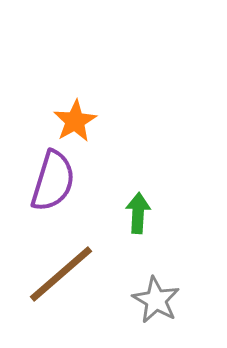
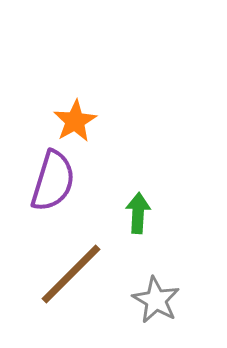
brown line: moved 10 px right; rotated 4 degrees counterclockwise
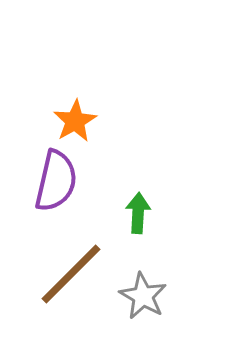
purple semicircle: moved 3 px right; rotated 4 degrees counterclockwise
gray star: moved 13 px left, 4 px up
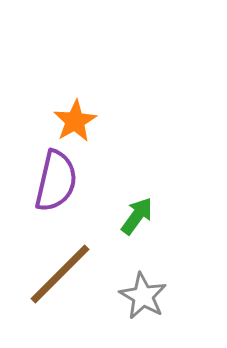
green arrow: moved 1 px left, 3 px down; rotated 33 degrees clockwise
brown line: moved 11 px left
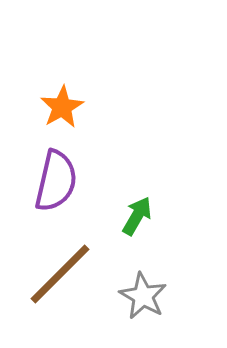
orange star: moved 13 px left, 14 px up
green arrow: rotated 6 degrees counterclockwise
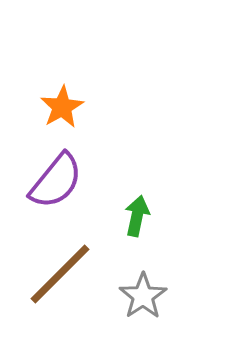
purple semicircle: rotated 26 degrees clockwise
green arrow: rotated 18 degrees counterclockwise
gray star: rotated 9 degrees clockwise
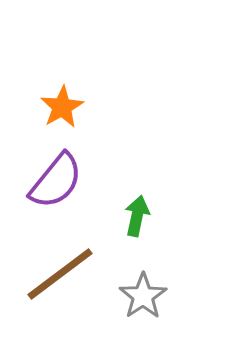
brown line: rotated 8 degrees clockwise
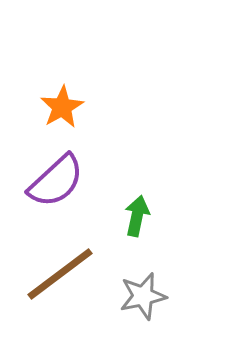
purple semicircle: rotated 8 degrees clockwise
gray star: rotated 21 degrees clockwise
